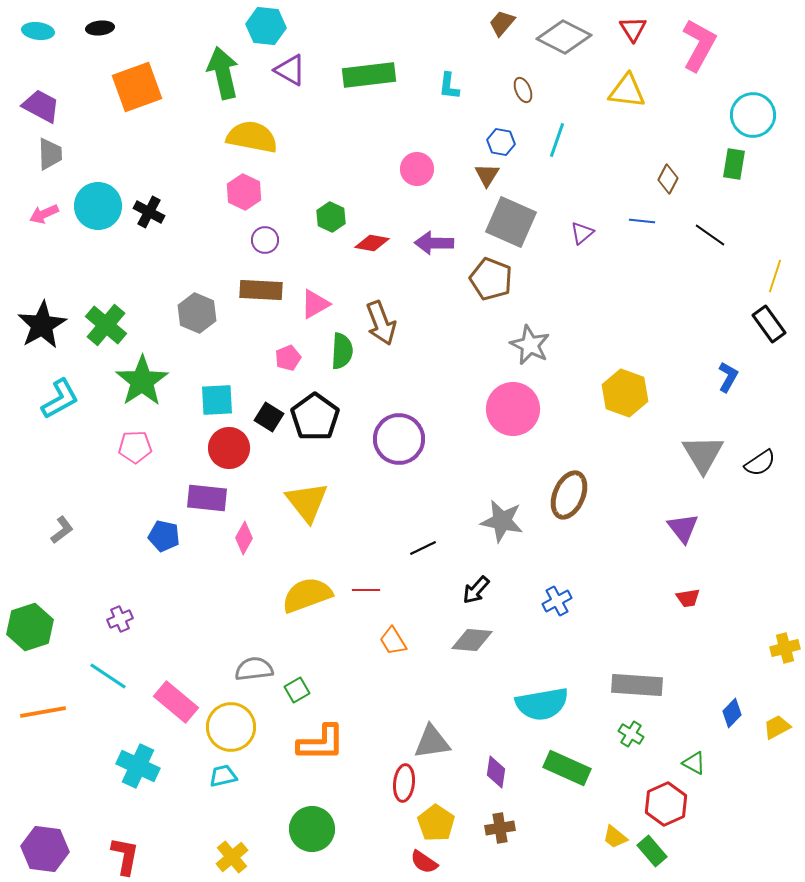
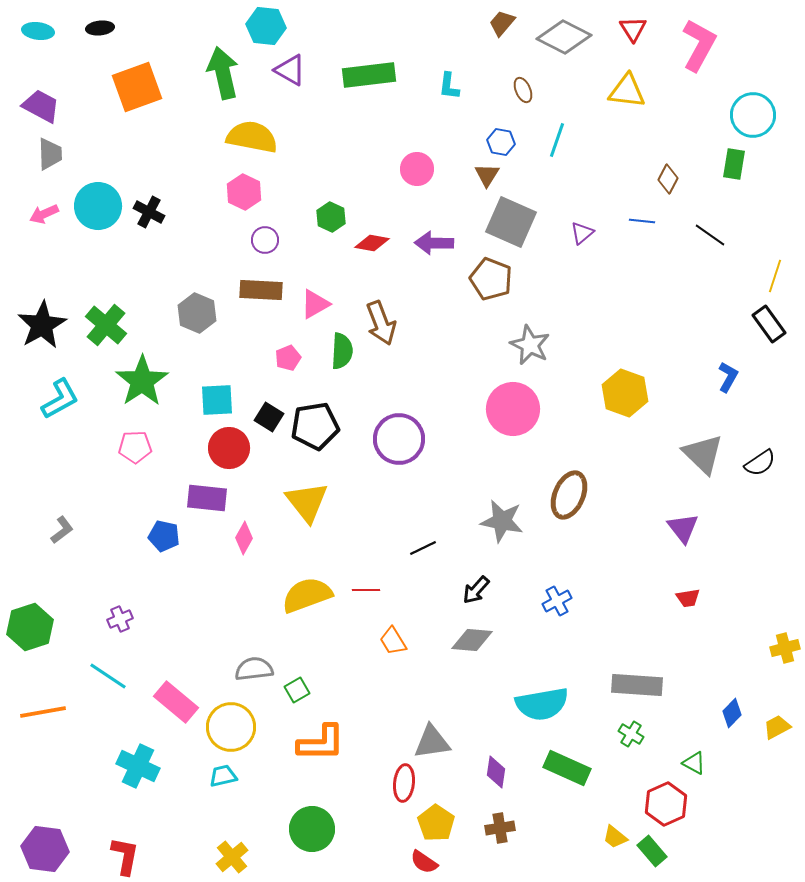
black pentagon at (315, 417): moved 9 px down; rotated 27 degrees clockwise
gray triangle at (703, 454): rotated 15 degrees counterclockwise
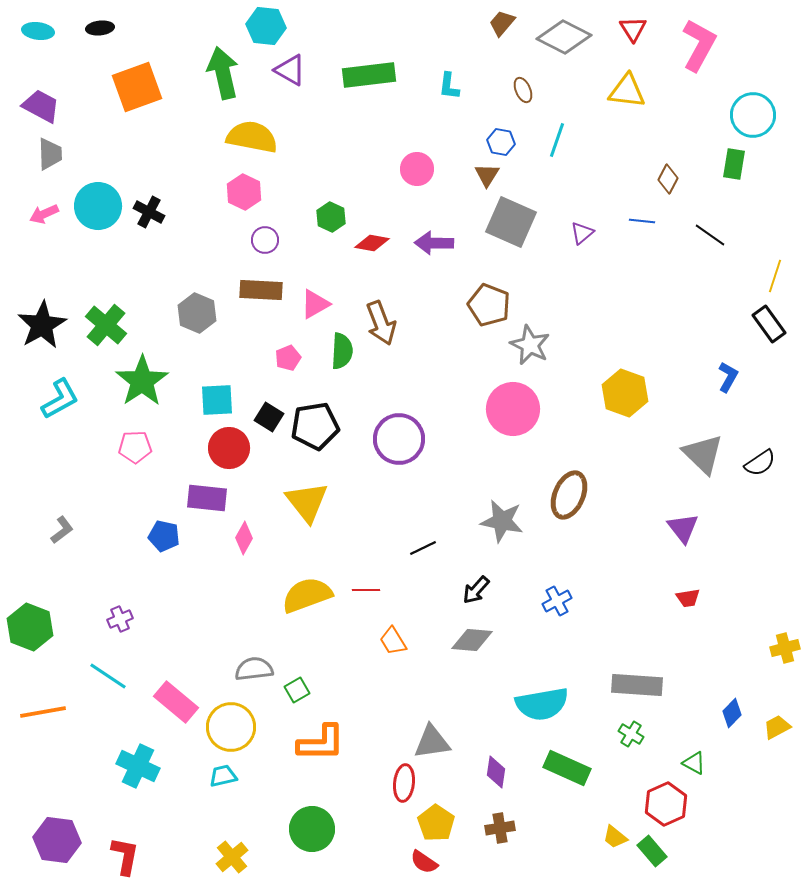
brown pentagon at (491, 279): moved 2 px left, 26 px down
green hexagon at (30, 627): rotated 21 degrees counterclockwise
purple hexagon at (45, 849): moved 12 px right, 9 px up
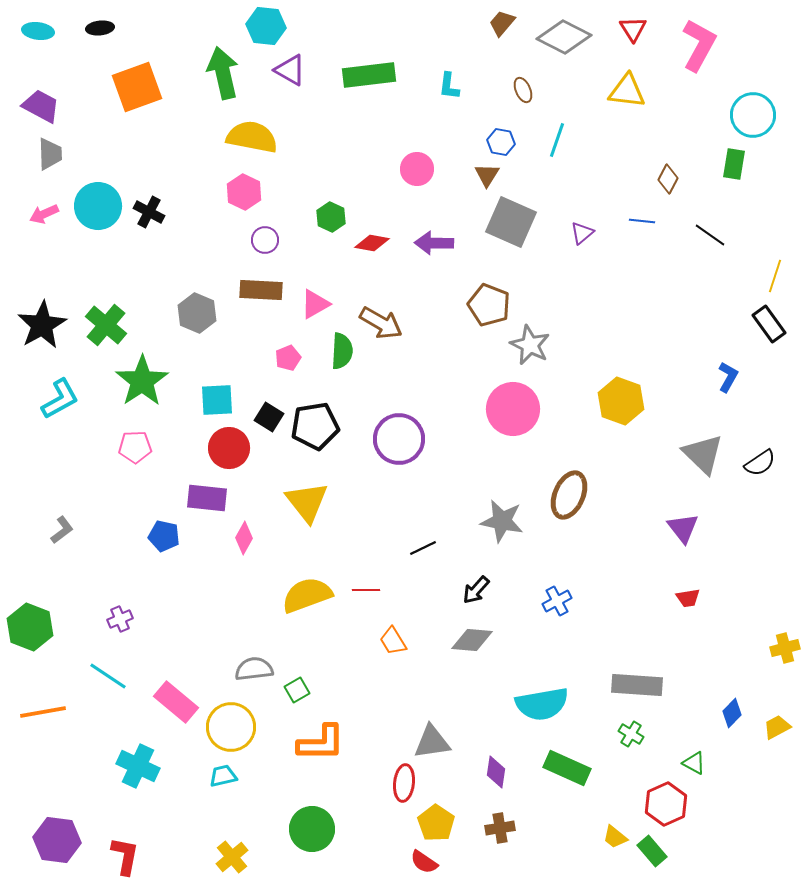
brown arrow at (381, 323): rotated 39 degrees counterclockwise
yellow hexagon at (625, 393): moved 4 px left, 8 px down
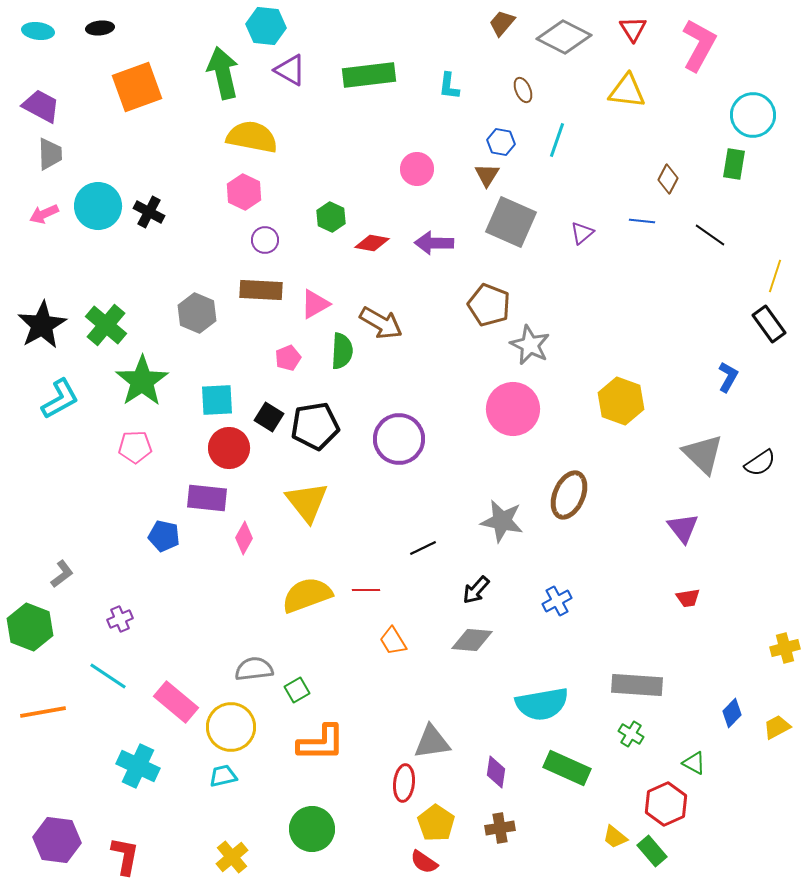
gray L-shape at (62, 530): moved 44 px down
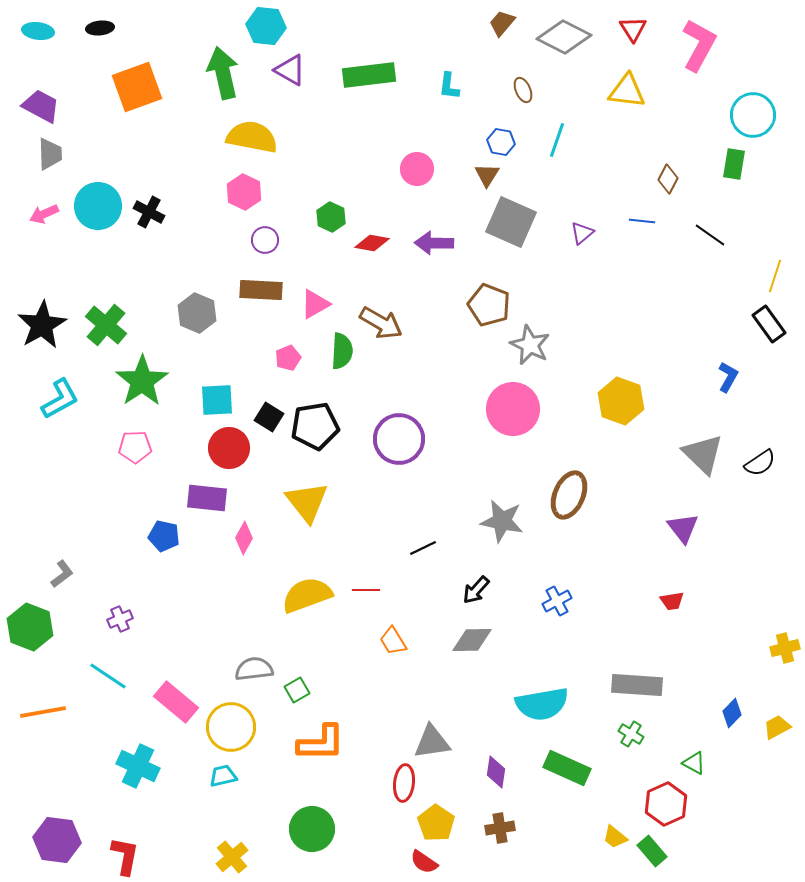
red trapezoid at (688, 598): moved 16 px left, 3 px down
gray diamond at (472, 640): rotated 6 degrees counterclockwise
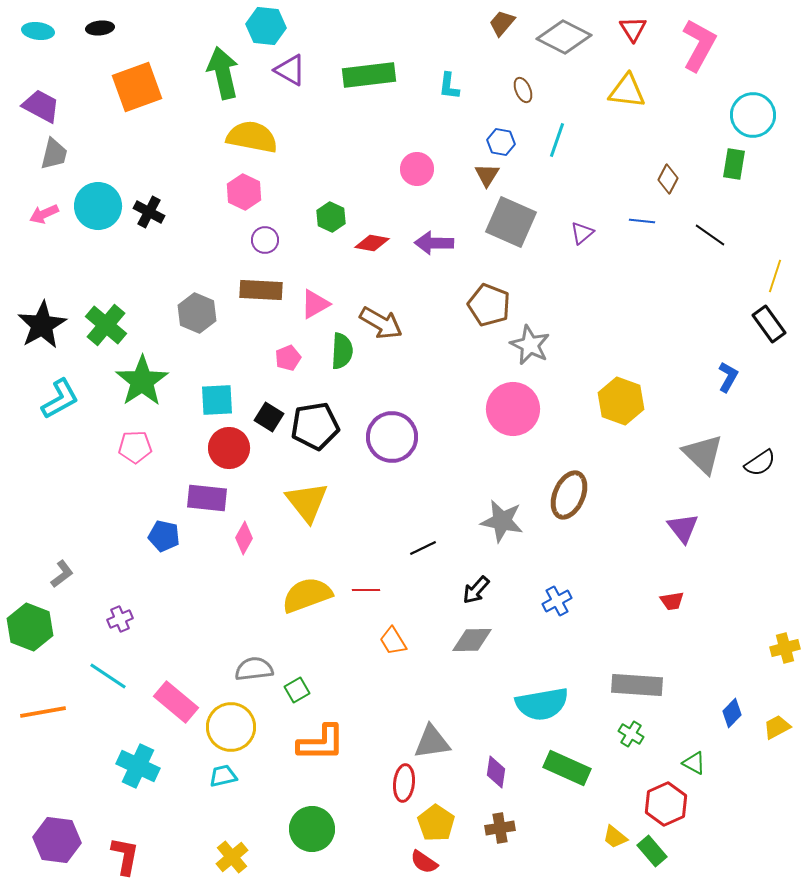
gray trapezoid at (50, 154): moved 4 px right; rotated 16 degrees clockwise
purple circle at (399, 439): moved 7 px left, 2 px up
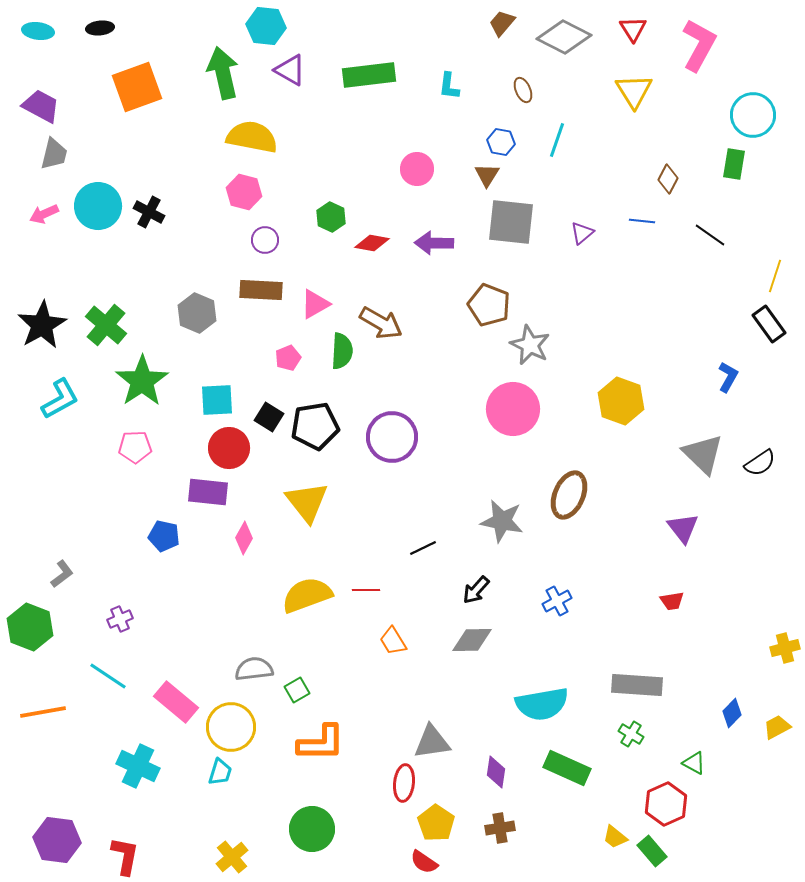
yellow triangle at (627, 91): moved 7 px right; rotated 51 degrees clockwise
pink hexagon at (244, 192): rotated 12 degrees counterclockwise
gray square at (511, 222): rotated 18 degrees counterclockwise
purple rectangle at (207, 498): moved 1 px right, 6 px up
cyan trapezoid at (223, 776): moved 3 px left, 4 px up; rotated 120 degrees clockwise
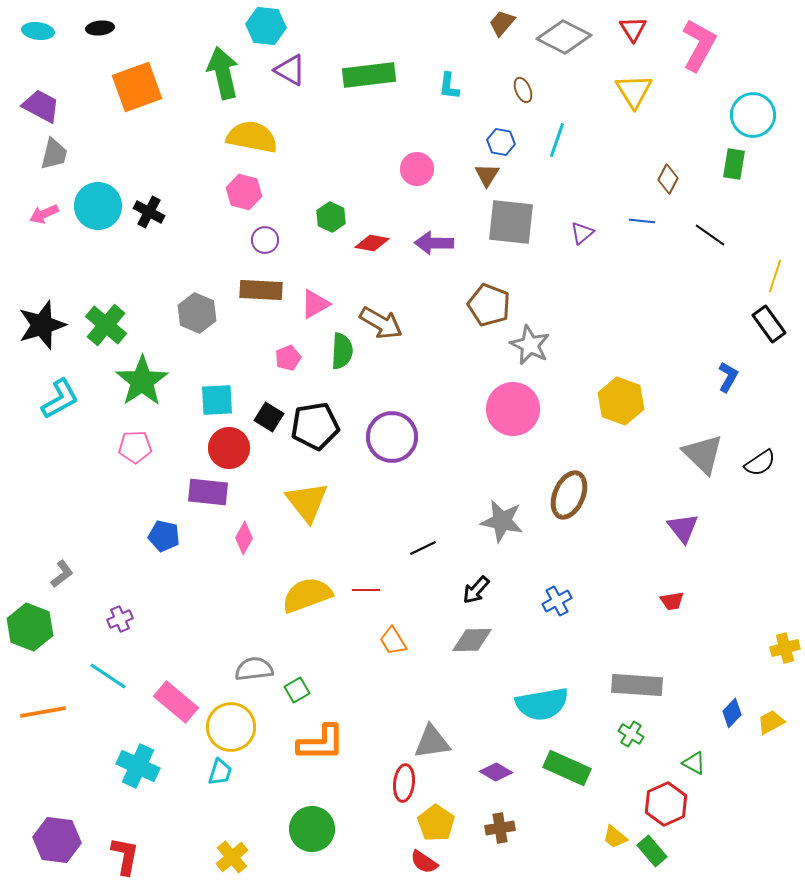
black star at (42, 325): rotated 12 degrees clockwise
yellow trapezoid at (777, 727): moved 6 px left, 5 px up
purple diamond at (496, 772): rotated 68 degrees counterclockwise
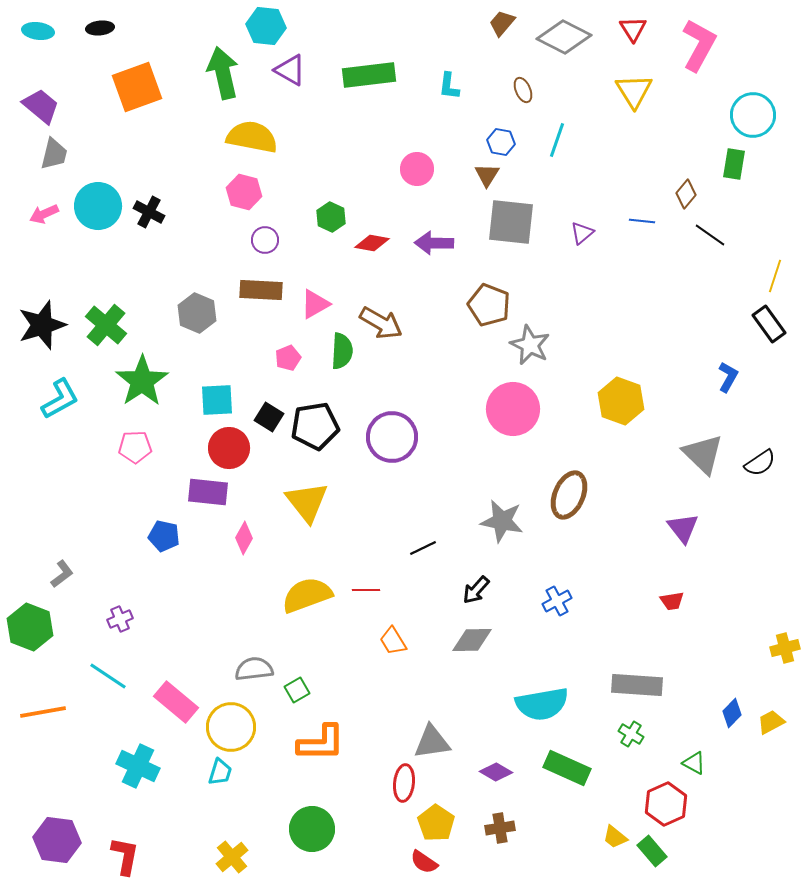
purple trapezoid at (41, 106): rotated 12 degrees clockwise
brown diamond at (668, 179): moved 18 px right, 15 px down; rotated 12 degrees clockwise
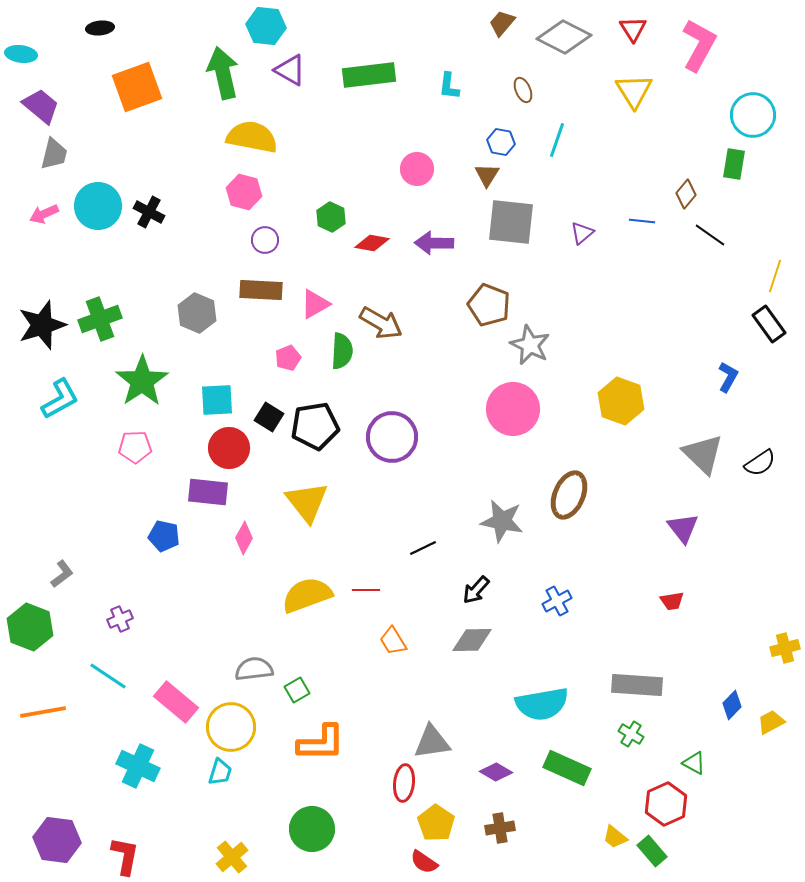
cyan ellipse at (38, 31): moved 17 px left, 23 px down
green cross at (106, 325): moved 6 px left, 6 px up; rotated 30 degrees clockwise
blue diamond at (732, 713): moved 8 px up
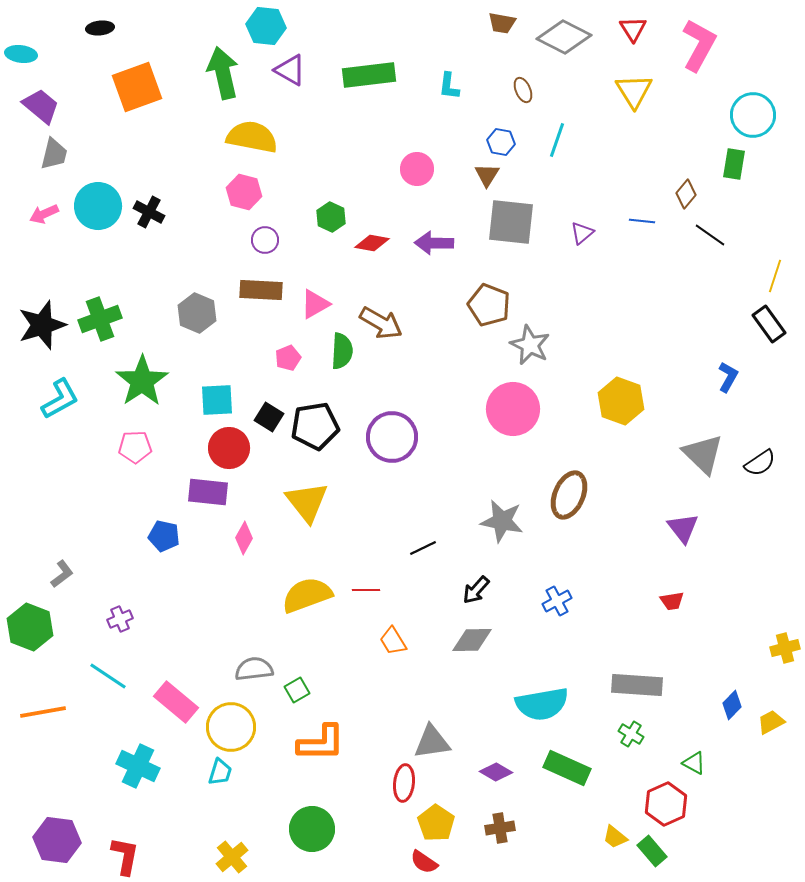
brown trapezoid at (502, 23): rotated 120 degrees counterclockwise
